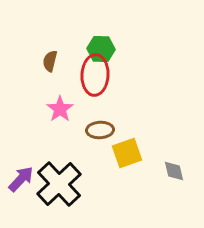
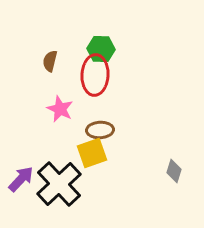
pink star: rotated 12 degrees counterclockwise
yellow square: moved 35 px left
gray diamond: rotated 30 degrees clockwise
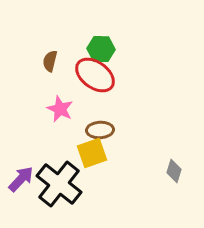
red ellipse: rotated 57 degrees counterclockwise
black cross: rotated 9 degrees counterclockwise
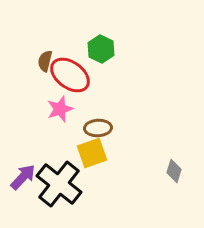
green hexagon: rotated 24 degrees clockwise
brown semicircle: moved 5 px left
red ellipse: moved 25 px left
pink star: rotated 28 degrees clockwise
brown ellipse: moved 2 px left, 2 px up
purple arrow: moved 2 px right, 2 px up
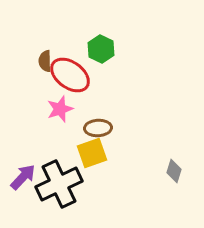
brown semicircle: rotated 15 degrees counterclockwise
black cross: rotated 27 degrees clockwise
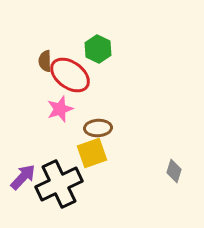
green hexagon: moved 3 px left
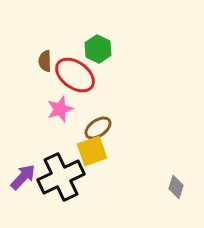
red ellipse: moved 5 px right
brown ellipse: rotated 32 degrees counterclockwise
yellow square: moved 2 px up
gray diamond: moved 2 px right, 16 px down
black cross: moved 2 px right, 7 px up
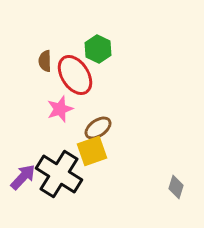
red ellipse: rotated 21 degrees clockwise
black cross: moved 2 px left, 3 px up; rotated 33 degrees counterclockwise
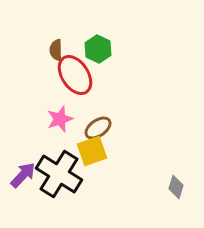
brown semicircle: moved 11 px right, 11 px up
pink star: moved 10 px down
purple arrow: moved 2 px up
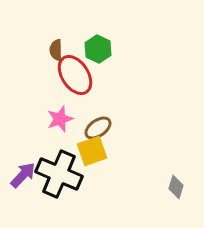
black cross: rotated 9 degrees counterclockwise
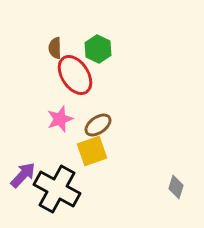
brown semicircle: moved 1 px left, 2 px up
brown ellipse: moved 3 px up
black cross: moved 2 px left, 15 px down; rotated 6 degrees clockwise
